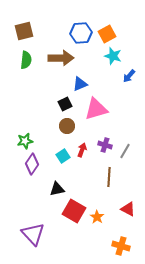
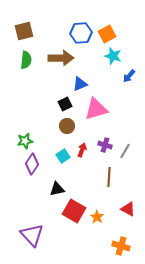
purple triangle: moved 1 px left, 1 px down
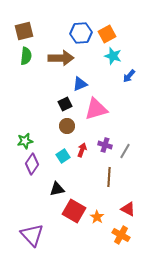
green semicircle: moved 4 px up
orange cross: moved 11 px up; rotated 12 degrees clockwise
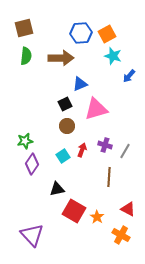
brown square: moved 3 px up
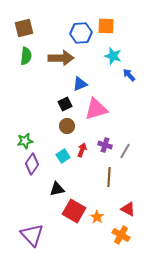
orange square: moved 1 px left, 8 px up; rotated 30 degrees clockwise
blue arrow: moved 1 px up; rotated 96 degrees clockwise
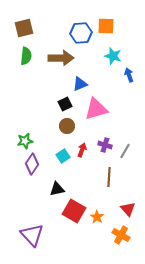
blue arrow: rotated 24 degrees clockwise
red triangle: rotated 21 degrees clockwise
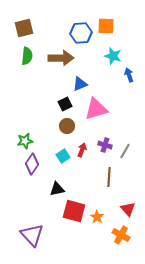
green semicircle: moved 1 px right
red square: rotated 15 degrees counterclockwise
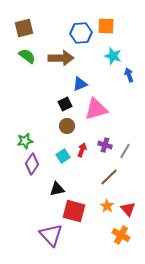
green semicircle: rotated 60 degrees counterclockwise
brown line: rotated 42 degrees clockwise
orange star: moved 10 px right, 11 px up
purple triangle: moved 19 px right
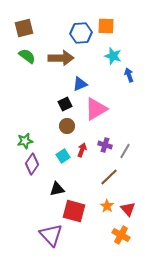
pink triangle: rotated 15 degrees counterclockwise
